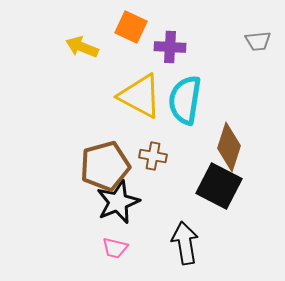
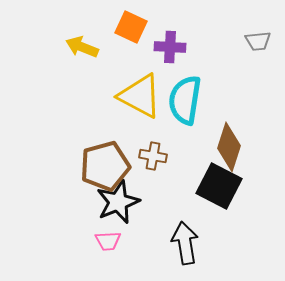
pink trapezoid: moved 7 px left, 7 px up; rotated 16 degrees counterclockwise
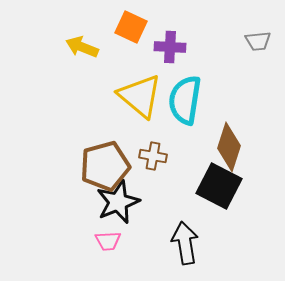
yellow triangle: rotated 12 degrees clockwise
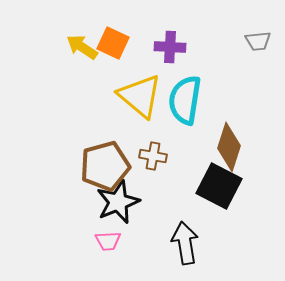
orange square: moved 18 px left, 16 px down
yellow arrow: rotated 12 degrees clockwise
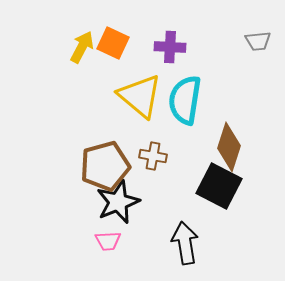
yellow arrow: rotated 84 degrees clockwise
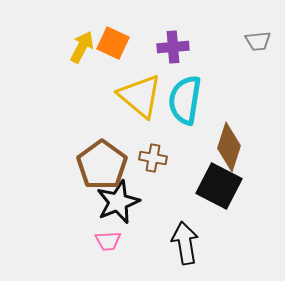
purple cross: moved 3 px right; rotated 8 degrees counterclockwise
brown cross: moved 2 px down
brown pentagon: moved 3 px left, 1 px up; rotated 21 degrees counterclockwise
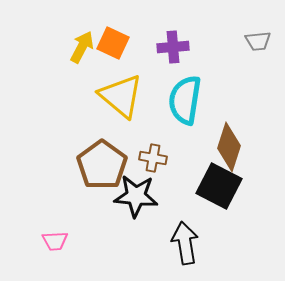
yellow triangle: moved 19 px left
black star: moved 18 px right, 6 px up; rotated 27 degrees clockwise
pink trapezoid: moved 53 px left
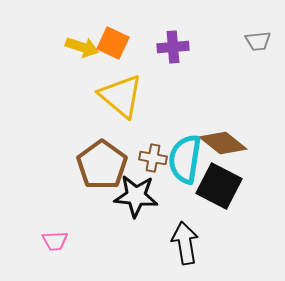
yellow arrow: rotated 80 degrees clockwise
cyan semicircle: moved 59 px down
brown diamond: moved 6 px left, 4 px up; rotated 69 degrees counterclockwise
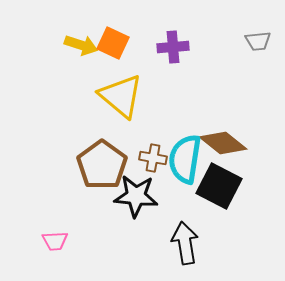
yellow arrow: moved 1 px left, 2 px up
